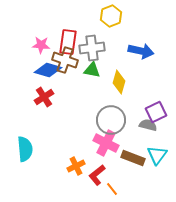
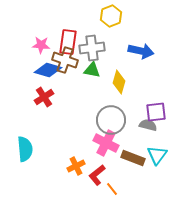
purple square: rotated 20 degrees clockwise
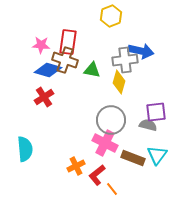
gray cross: moved 33 px right, 12 px down
pink cross: moved 1 px left
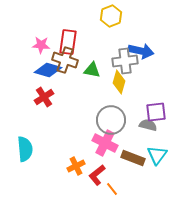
gray cross: moved 1 px down
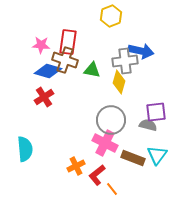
blue diamond: moved 1 px down
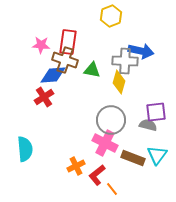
gray cross: rotated 10 degrees clockwise
blue diamond: moved 5 px right, 4 px down; rotated 20 degrees counterclockwise
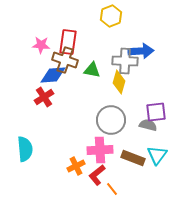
blue arrow: rotated 15 degrees counterclockwise
pink cross: moved 5 px left, 7 px down; rotated 30 degrees counterclockwise
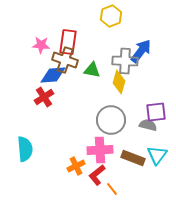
blue arrow: rotated 50 degrees counterclockwise
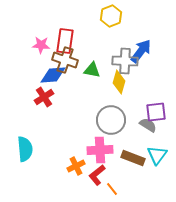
red rectangle: moved 3 px left, 1 px up
gray semicircle: rotated 18 degrees clockwise
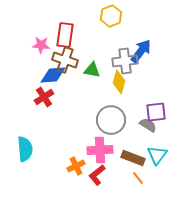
red rectangle: moved 6 px up
gray cross: rotated 10 degrees counterclockwise
orange line: moved 26 px right, 11 px up
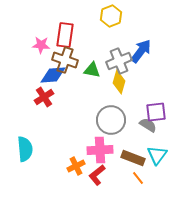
gray cross: moved 6 px left; rotated 15 degrees counterclockwise
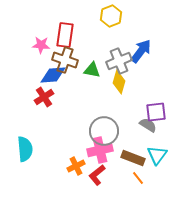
gray circle: moved 7 px left, 11 px down
pink cross: rotated 10 degrees counterclockwise
